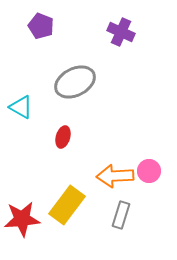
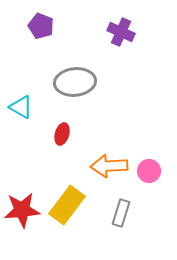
gray ellipse: rotated 21 degrees clockwise
red ellipse: moved 1 px left, 3 px up
orange arrow: moved 6 px left, 10 px up
gray rectangle: moved 2 px up
red star: moved 9 px up
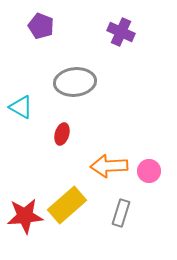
yellow rectangle: rotated 12 degrees clockwise
red star: moved 3 px right, 6 px down
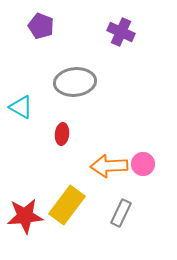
red ellipse: rotated 10 degrees counterclockwise
pink circle: moved 6 px left, 7 px up
yellow rectangle: rotated 12 degrees counterclockwise
gray rectangle: rotated 8 degrees clockwise
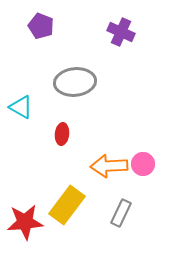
red star: moved 6 px down
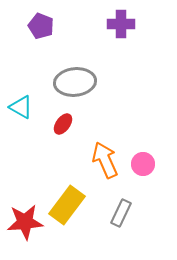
purple cross: moved 8 px up; rotated 24 degrees counterclockwise
red ellipse: moved 1 px right, 10 px up; rotated 30 degrees clockwise
orange arrow: moved 4 px left, 6 px up; rotated 69 degrees clockwise
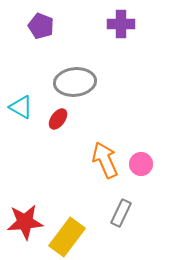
red ellipse: moved 5 px left, 5 px up
pink circle: moved 2 px left
yellow rectangle: moved 32 px down
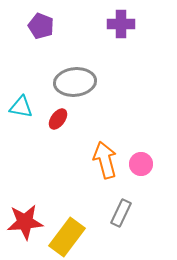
cyan triangle: rotated 20 degrees counterclockwise
orange arrow: rotated 9 degrees clockwise
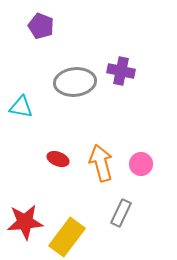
purple cross: moved 47 px down; rotated 12 degrees clockwise
red ellipse: moved 40 px down; rotated 75 degrees clockwise
orange arrow: moved 4 px left, 3 px down
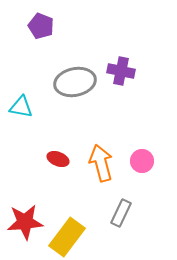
gray ellipse: rotated 6 degrees counterclockwise
pink circle: moved 1 px right, 3 px up
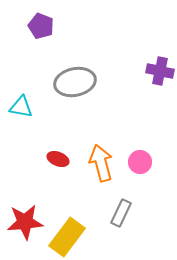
purple cross: moved 39 px right
pink circle: moved 2 px left, 1 px down
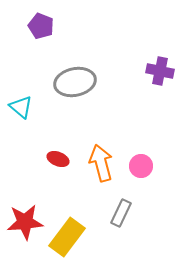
cyan triangle: rotated 30 degrees clockwise
pink circle: moved 1 px right, 4 px down
